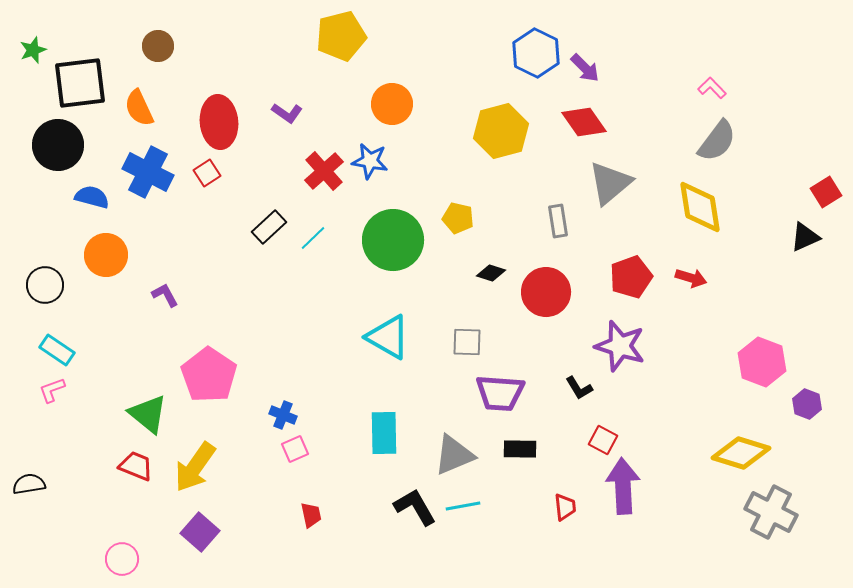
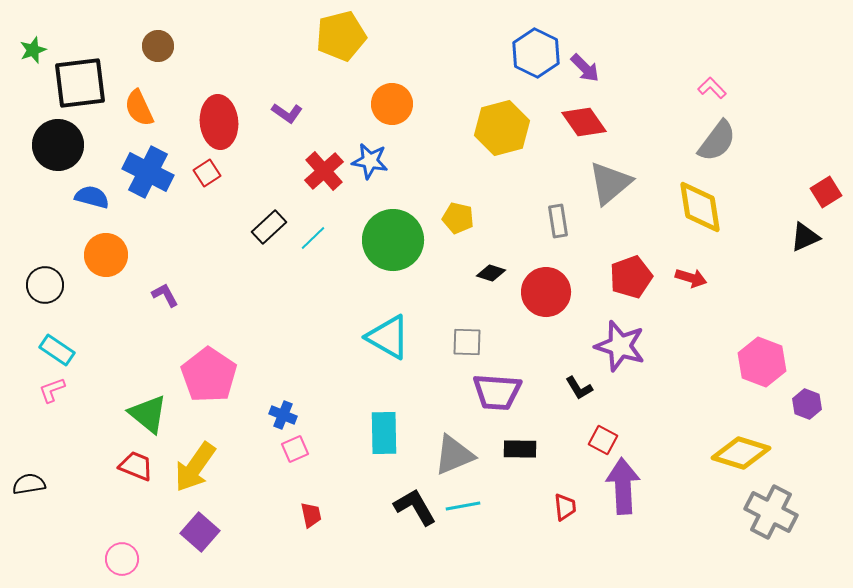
yellow hexagon at (501, 131): moved 1 px right, 3 px up
purple trapezoid at (500, 393): moved 3 px left, 1 px up
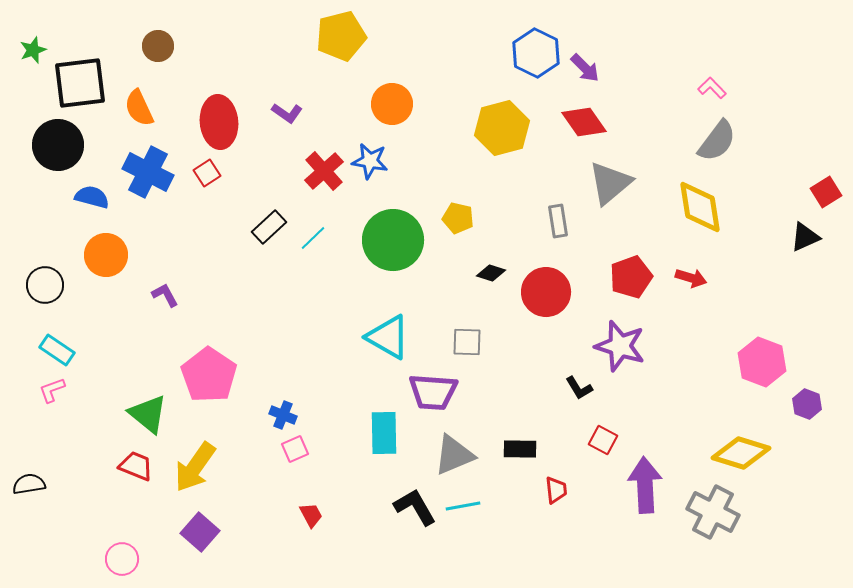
purple trapezoid at (497, 392): moved 64 px left
purple arrow at (623, 486): moved 22 px right, 1 px up
red trapezoid at (565, 507): moved 9 px left, 17 px up
gray cross at (771, 512): moved 58 px left
red trapezoid at (311, 515): rotated 16 degrees counterclockwise
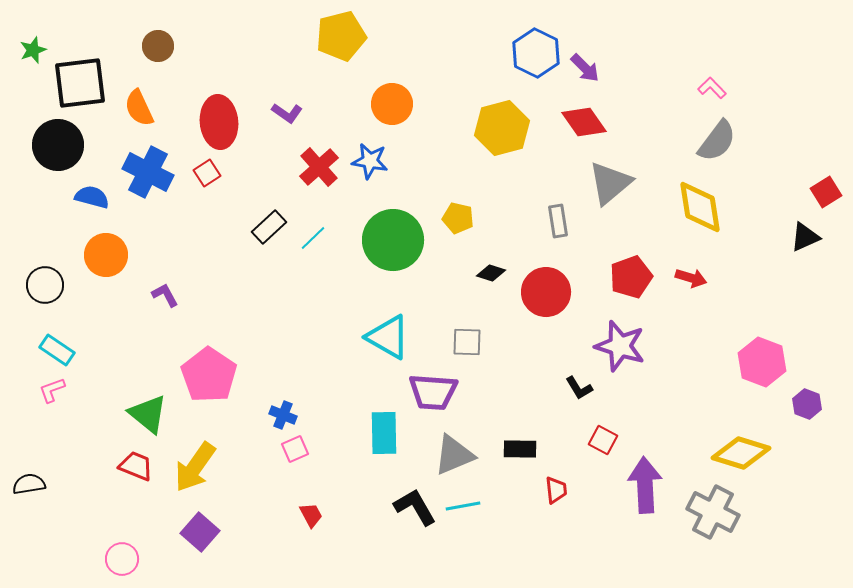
red cross at (324, 171): moved 5 px left, 4 px up
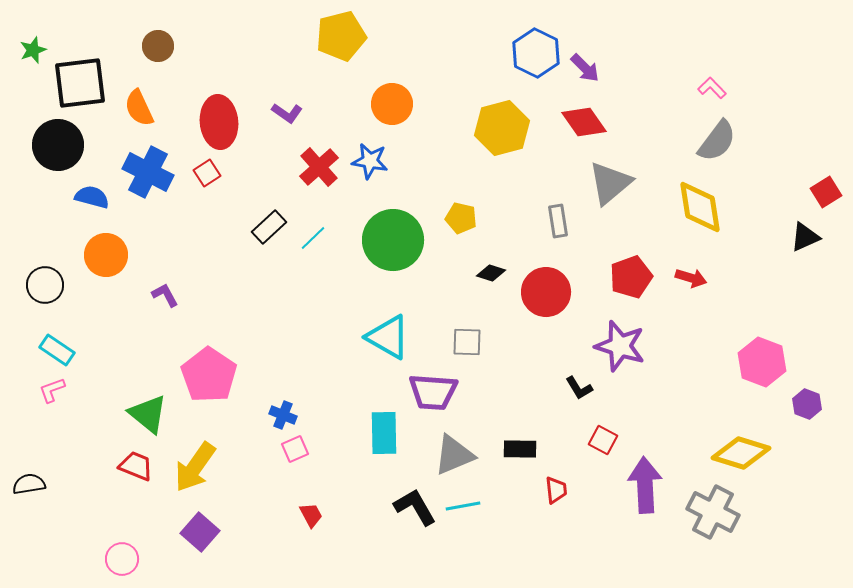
yellow pentagon at (458, 218): moved 3 px right
